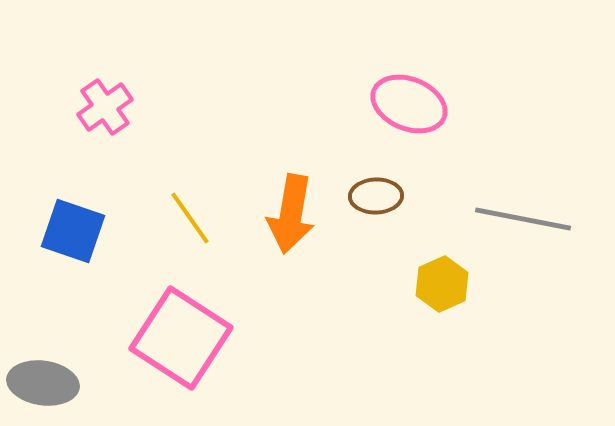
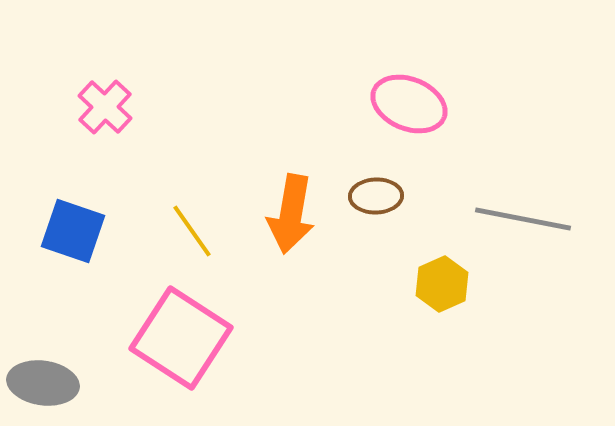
pink cross: rotated 12 degrees counterclockwise
yellow line: moved 2 px right, 13 px down
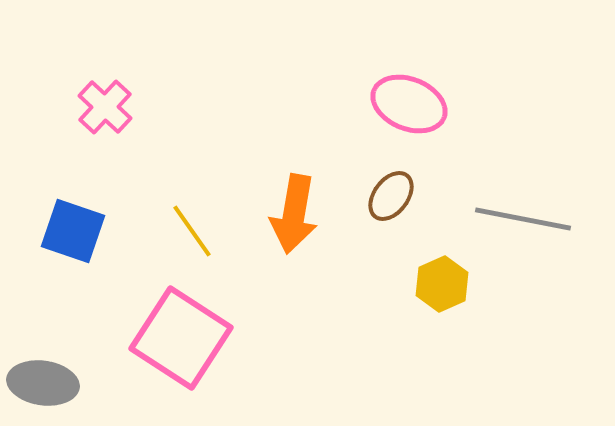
brown ellipse: moved 15 px right; rotated 51 degrees counterclockwise
orange arrow: moved 3 px right
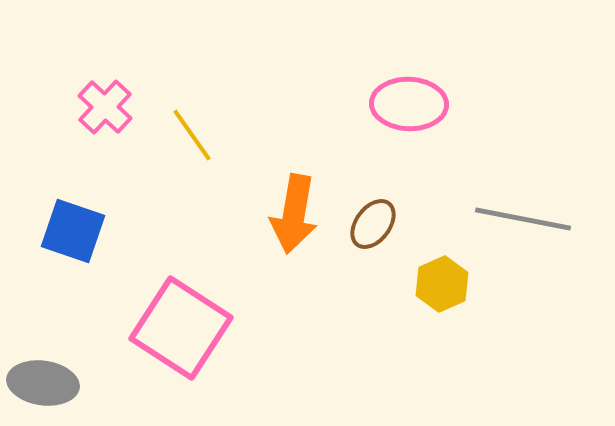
pink ellipse: rotated 20 degrees counterclockwise
brown ellipse: moved 18 px left, 28 px down
yellow line: moved 96 px up
pink square: moved 10 px up
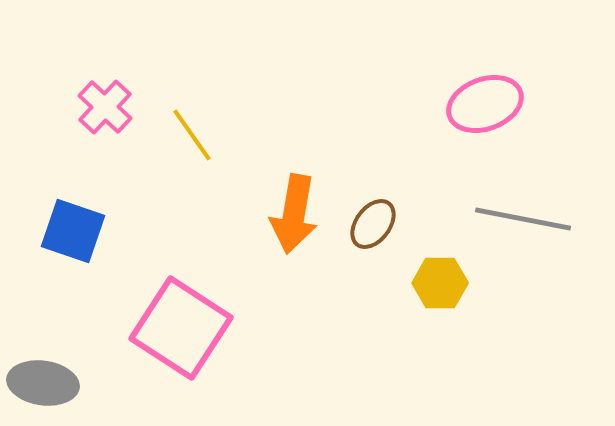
pink ellipse: moved 76 px right; rotated 22 degrees counterclockwise
yellow hexagon: moved 2 px left, 1 px up; rotated 24 degrees clockwise
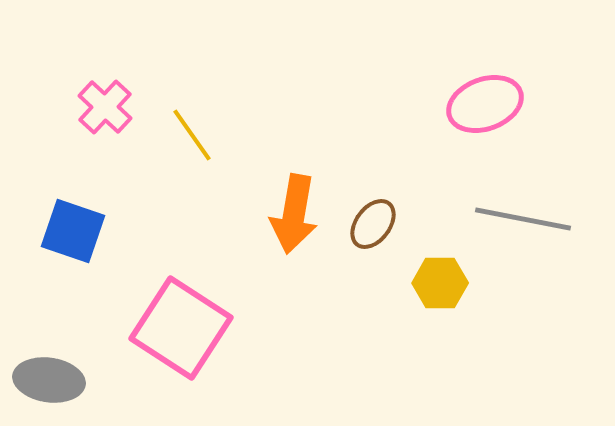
gray ellipse: moved 6 px right, 3 px up
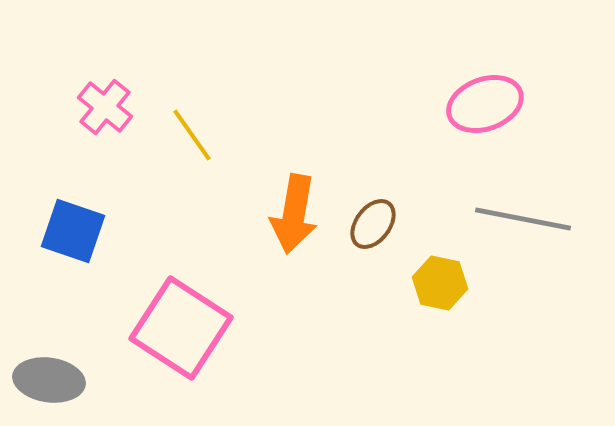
pink cross: rotated 4 degrees counterclockwise
yellow hexagon: rotated 12 degrees clockwise
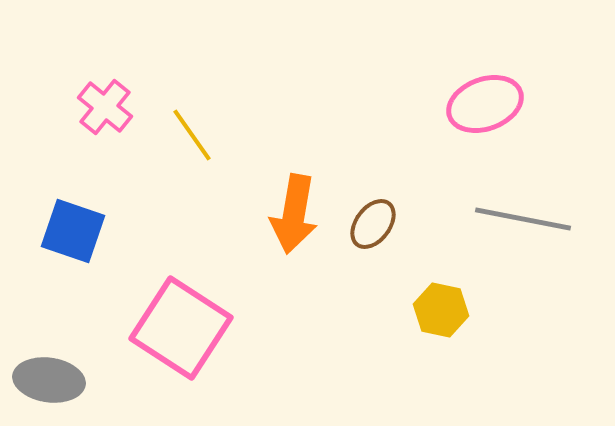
yellow hexagon: moved 1 px right, 27 px down
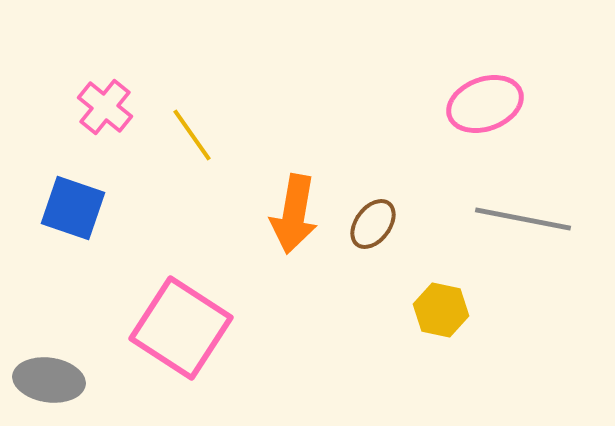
blue square: moved 23 px up
